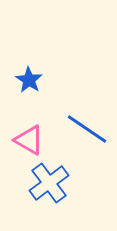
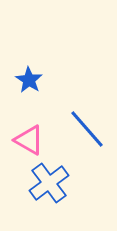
blue line: rotated 15 degrees clockwise
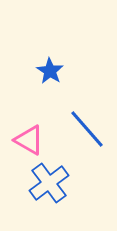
blue star: moved 21 px right, 9 px up
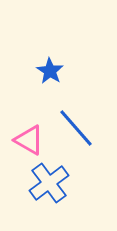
blue line: moved 11 px left, 1 px up
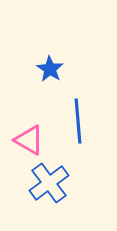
blue star: moved 2 px up
blue line: moved 2 px right, 7 px up; rotated 36 degrees clockwise
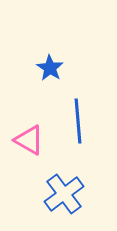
blue star: moved 1 px up
blue cross: moved 15 px right, 11 px down
